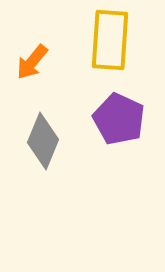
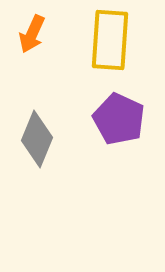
orange arrow: moved 28 px up; rotated 15 degrees counterclockwise
gray diamond: moved 6 px left, 2 px up
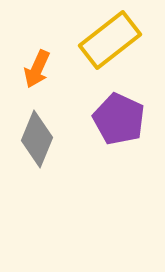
orange arrow: moved 5 px right, 35 px down
yellow rectangle: rotated 48 degrees clockwise
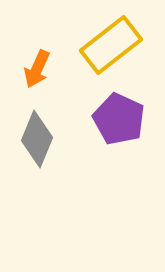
yellow rectangle: moved 1 px right, 5 px down
